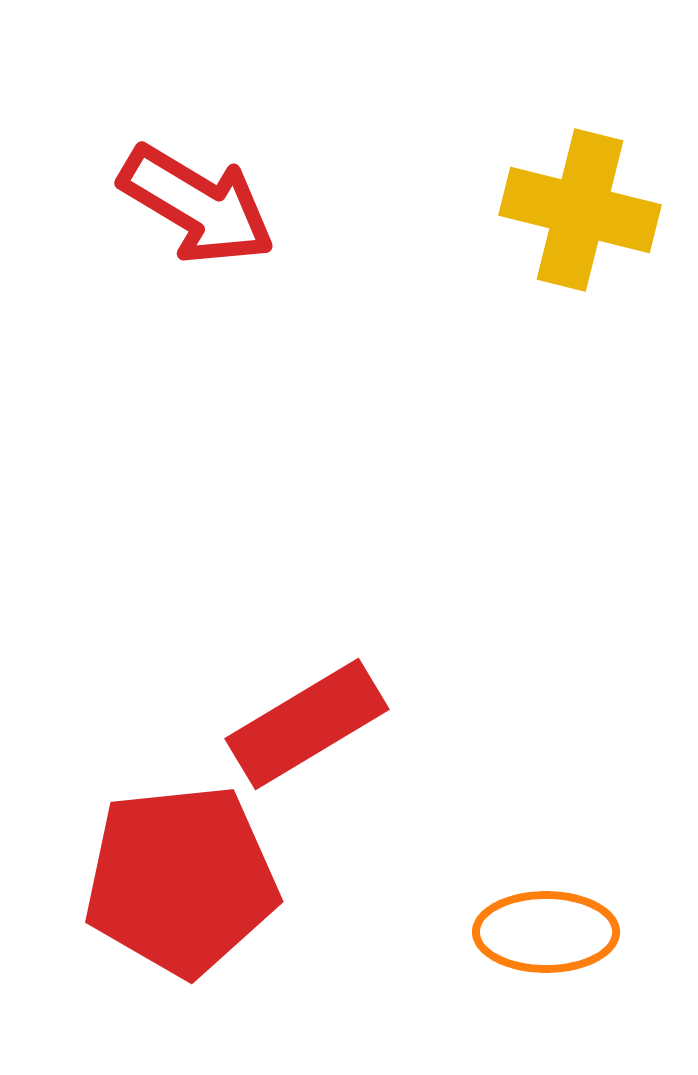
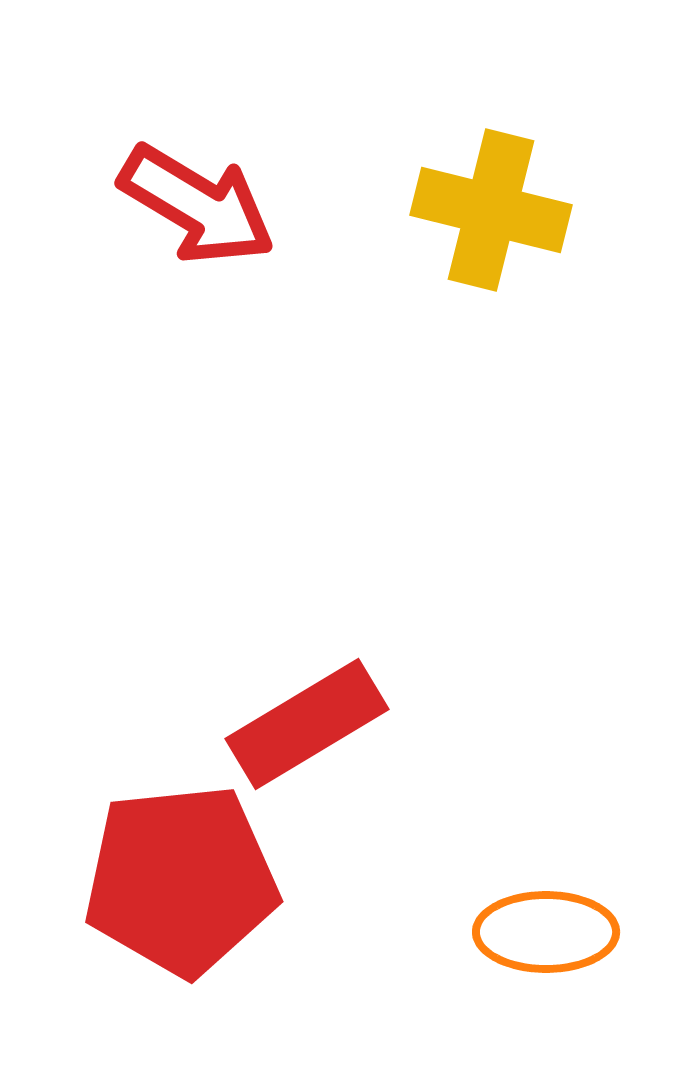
yellow cross: moved 89 px left
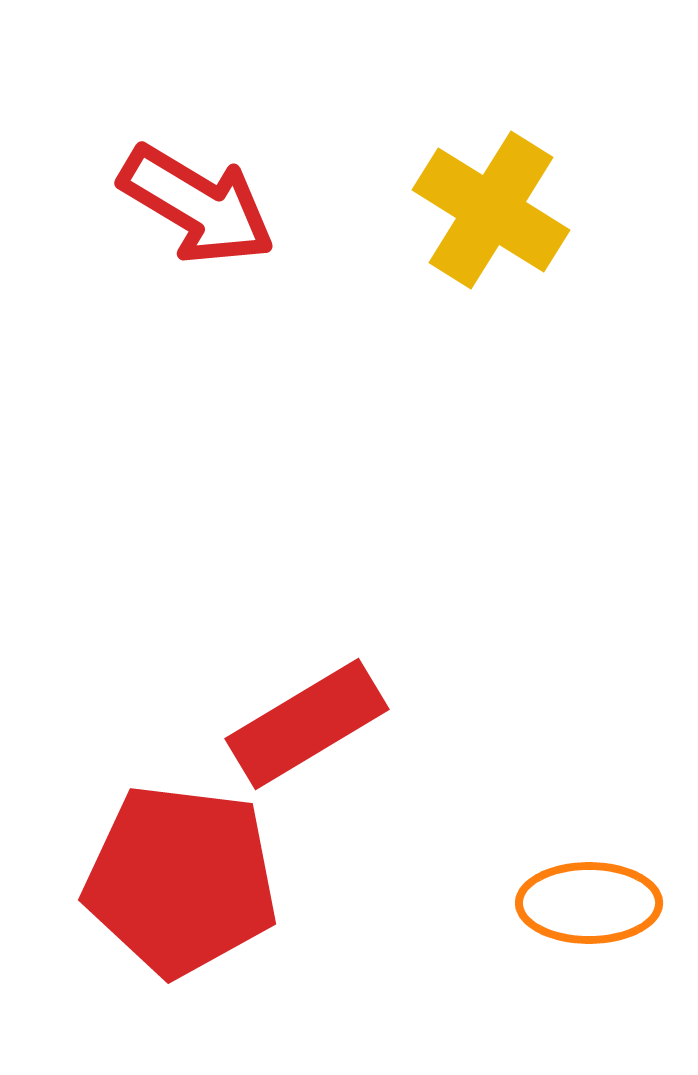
yellow cross: rotated 18 degrees clockwise
red pentagon: rotated 13 degrees clockwise
orange ellipse: moved 43 px right, 29 px up
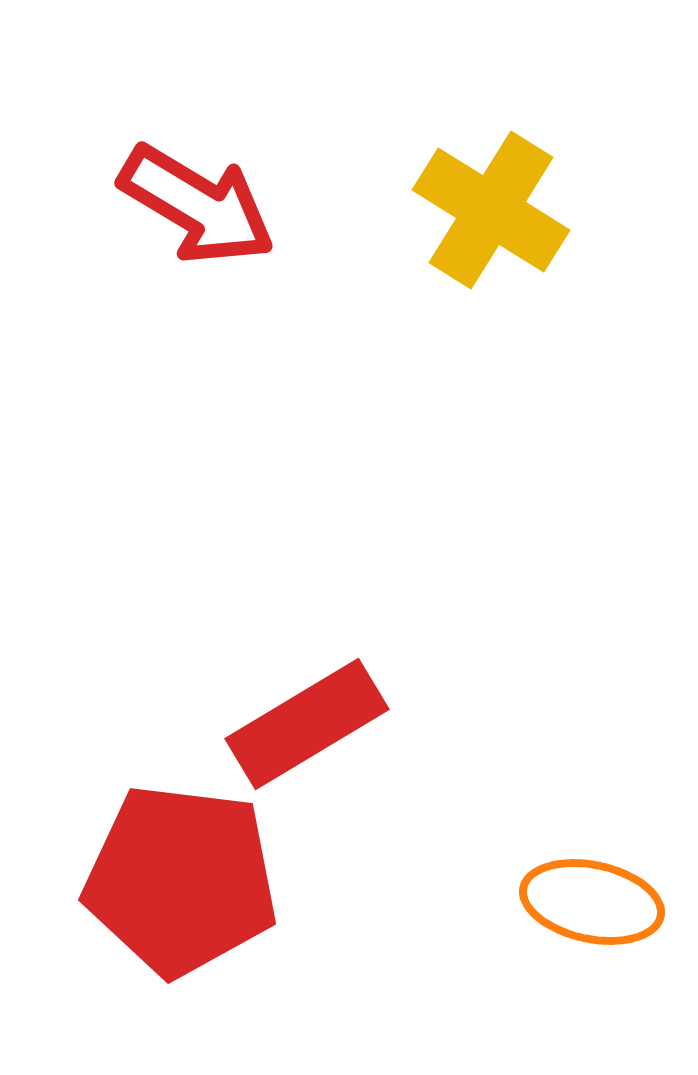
orange ellipse: moved 3 px right, 1 px up; rotated 12 degrees clockwise
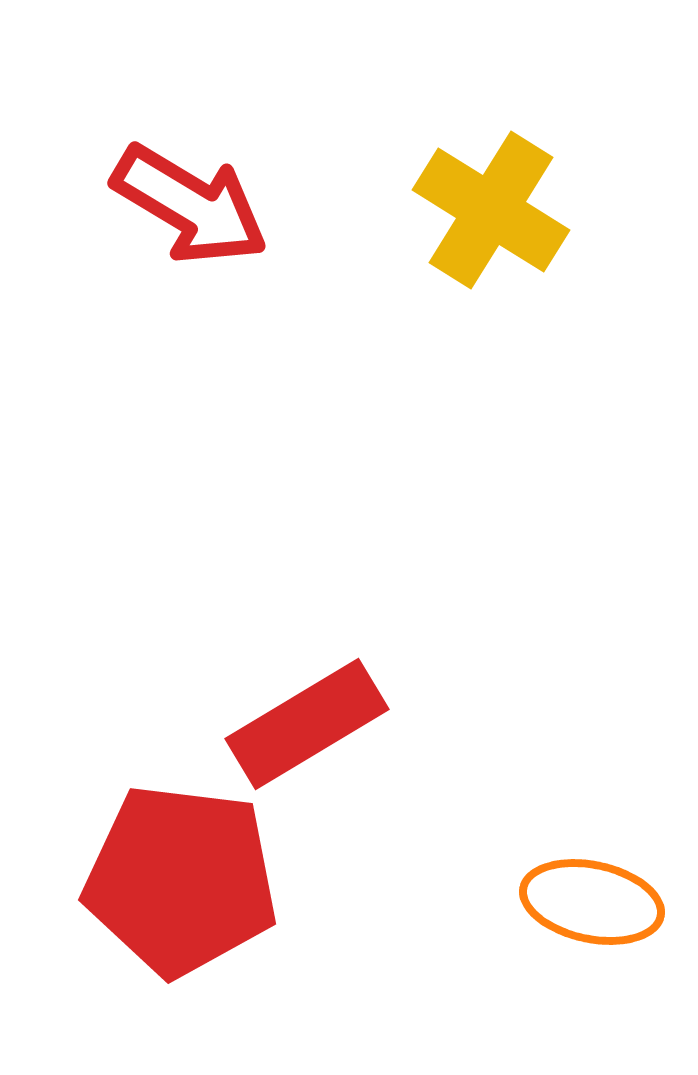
red arrow: moved 7 px left
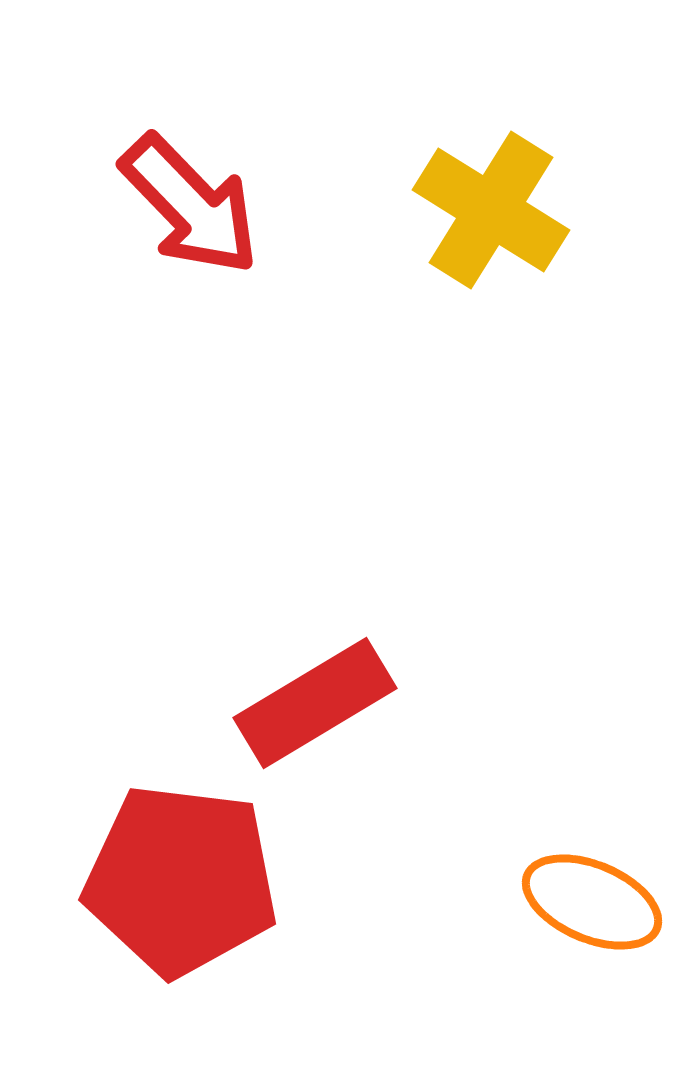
red arrow: rotated 15 degrees clockwise
red rectangle: moved 8 px right, 21 px up
orange ellipse: rotated 11 degrees clockwise
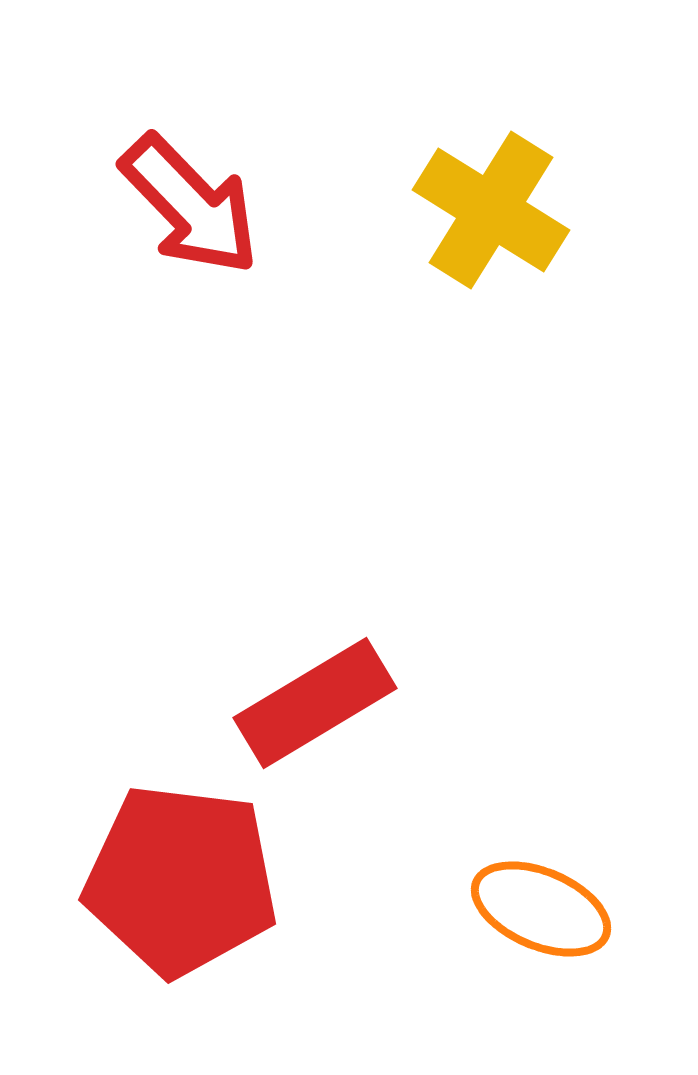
orange ellipse: moved 51 px left, 7 px down
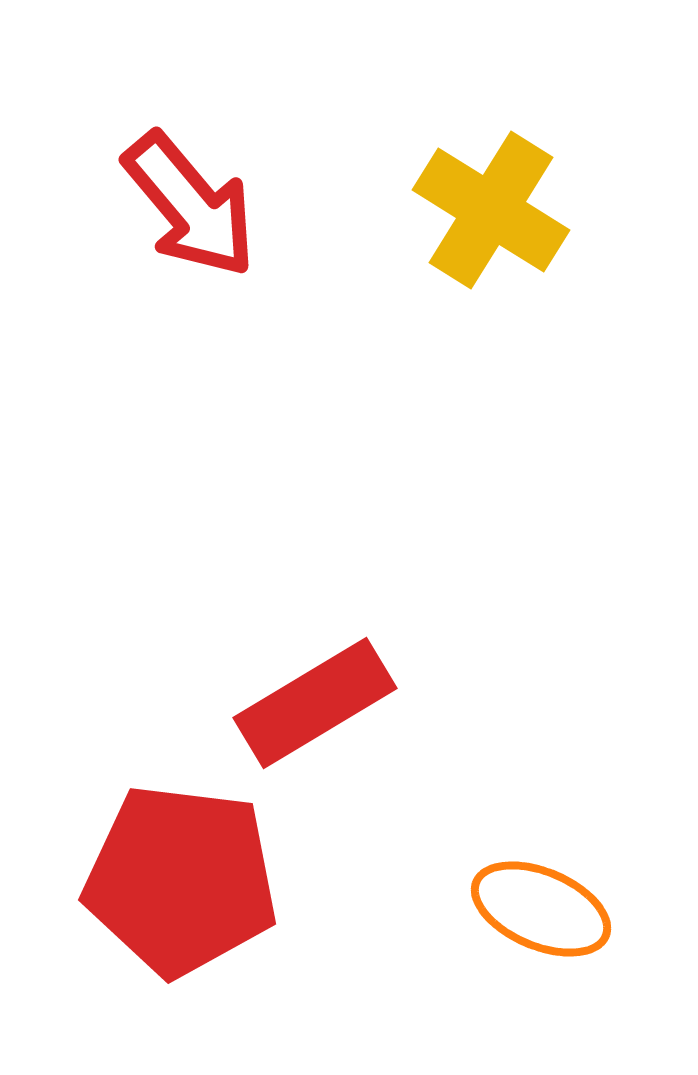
red arrow: rotated 4 degrees clockwise
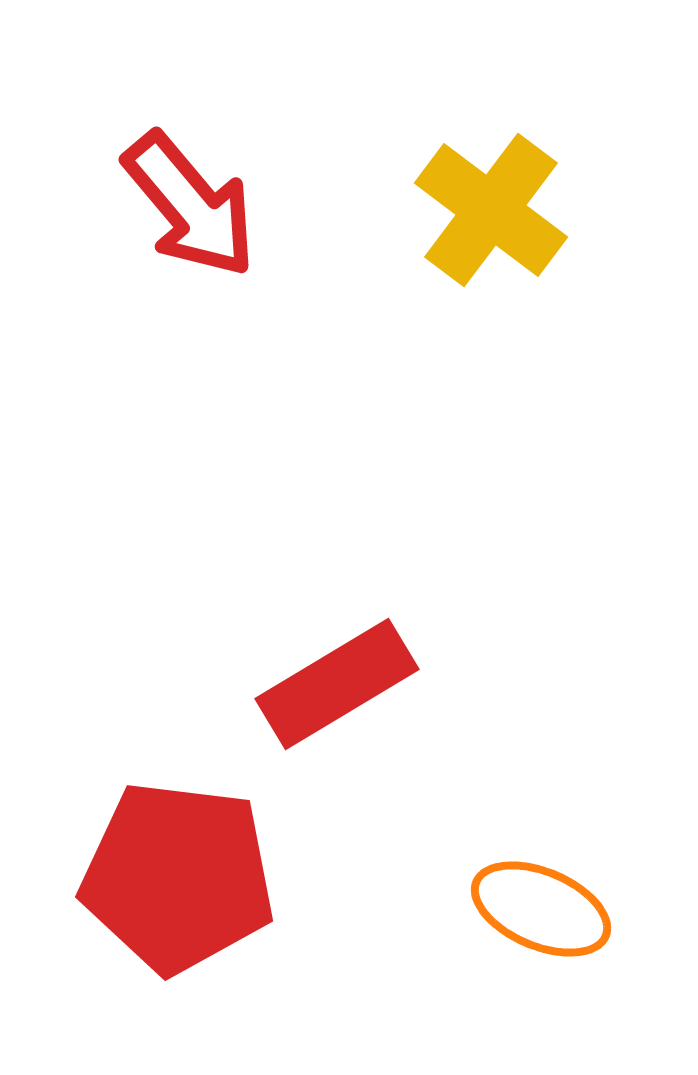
yellow cross: rotated 5 degrees clockwise
red rectangle: moved 22 px right, 19 px up
red pentagon: moved 3 px left, 3 px up
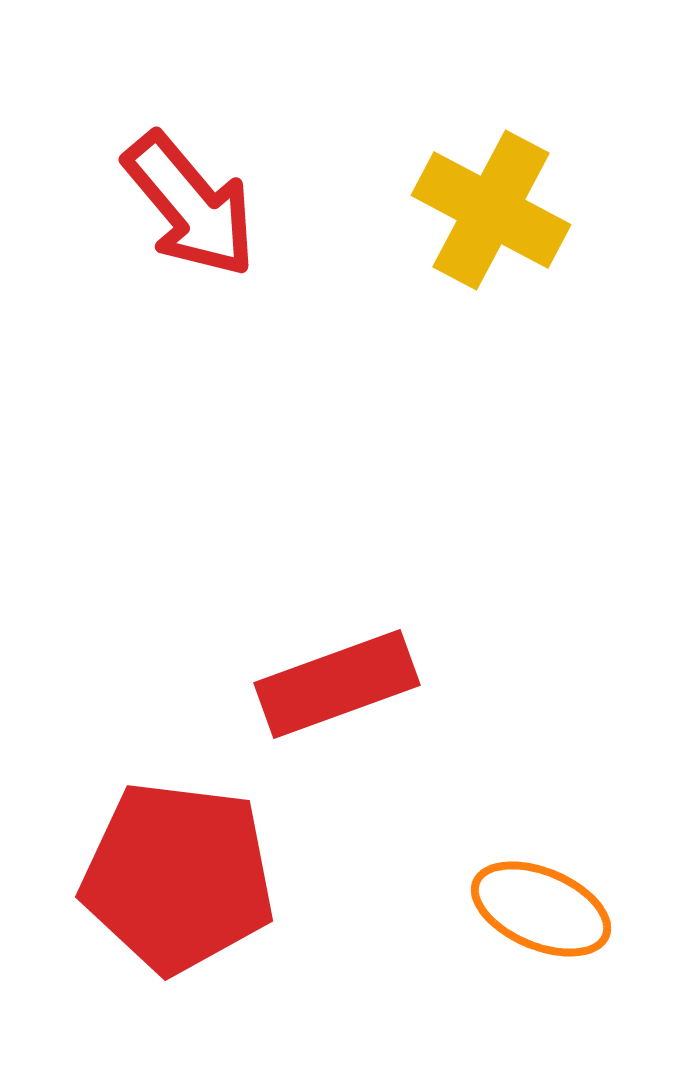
yellow cross: rotated 9 degrees counterclockwise
red rectangle: rotated 11 degrees clockwise
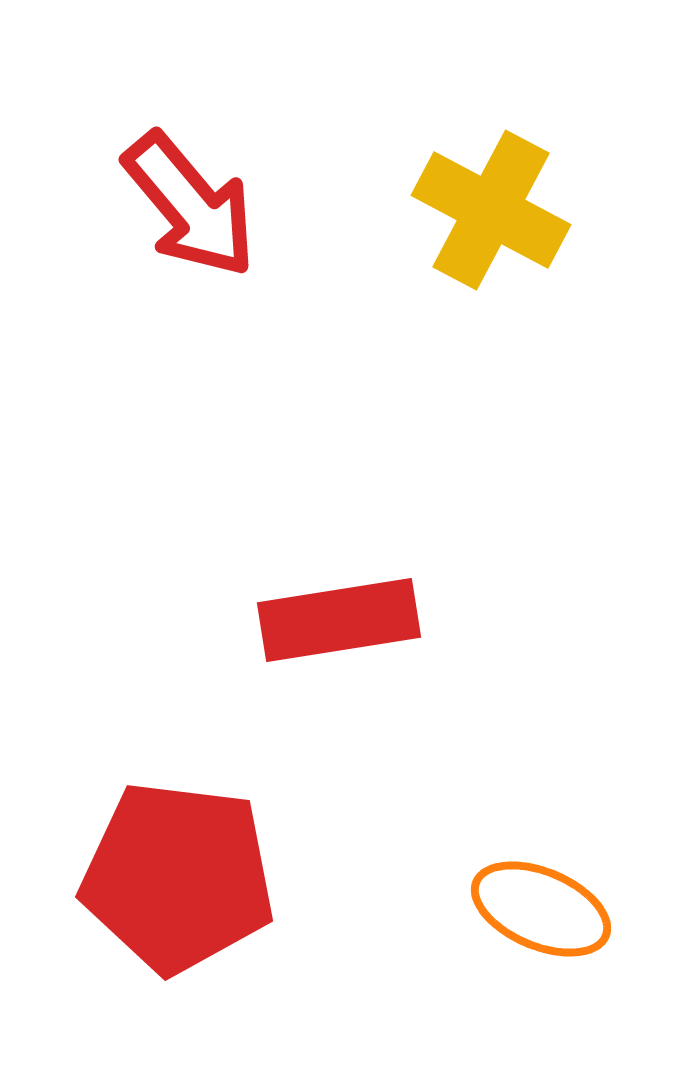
red rectangle: moved 2 px right, 64 px up; rotated 11 degrees clockwise
